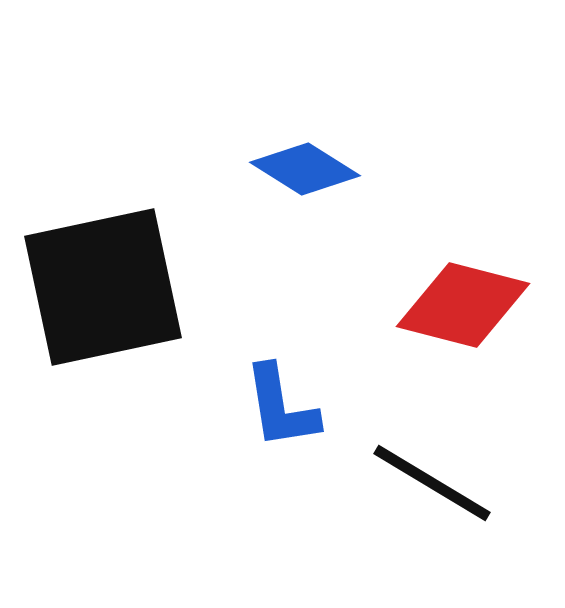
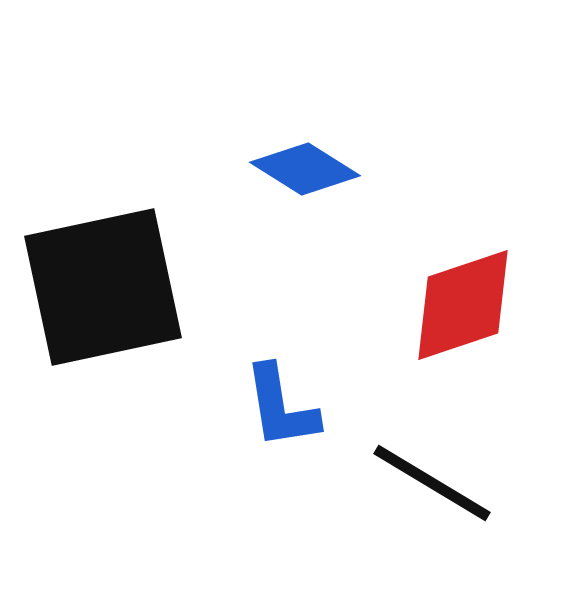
red diamond: rotated 33 degrees counterclockwise
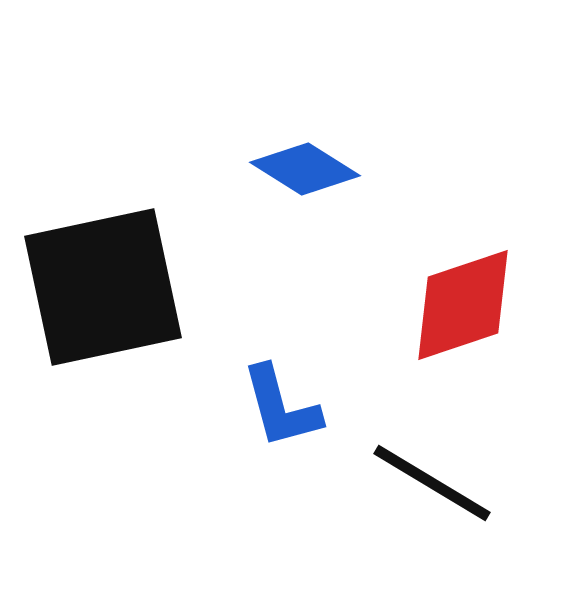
blue L-shape: rotated 6 degrees counterclockwise
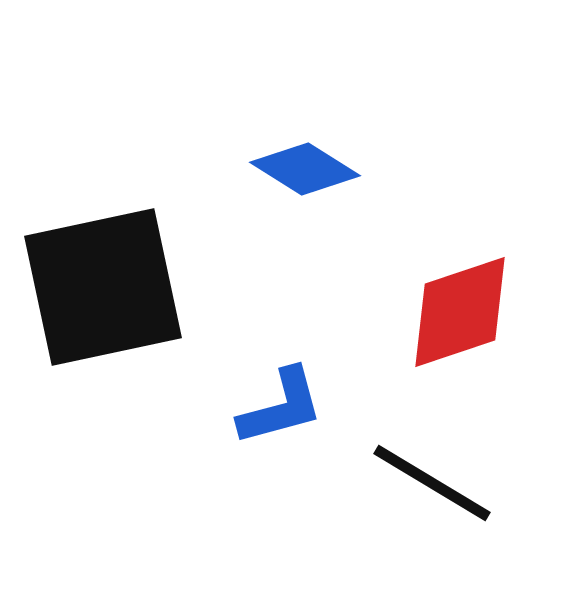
red diamond: moved 3 px left, 7 px down
blue L-shape: rotated 90 degrees counterclockwise
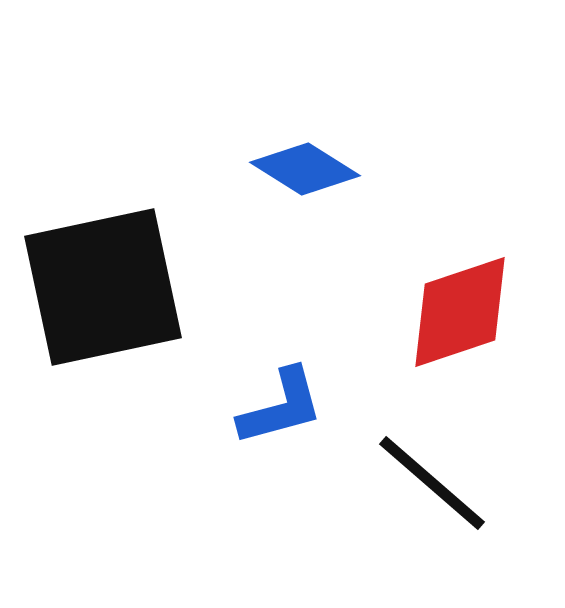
black line: rotated 10 degrees clockwise
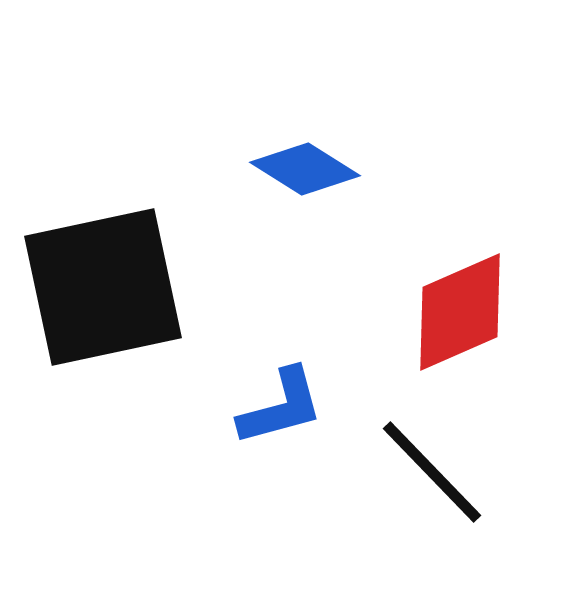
red diamond: rotated 5 degrees counterclockwise
black line: moved 11 px up; rotated 5 degrees clockwise
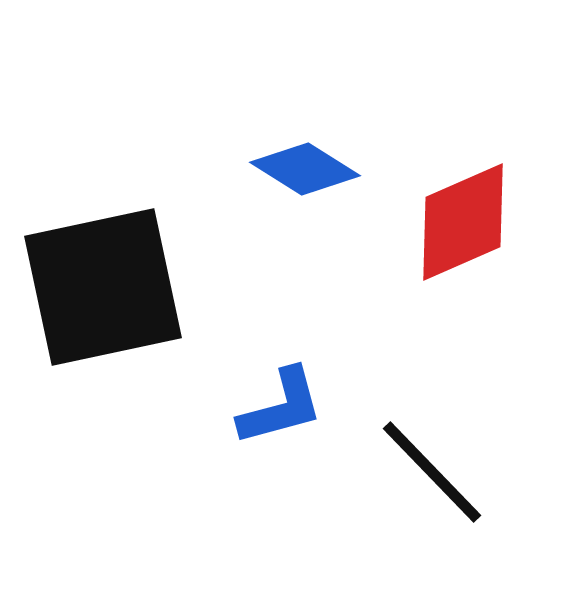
red diamond: moved 3 px right, 90 px up
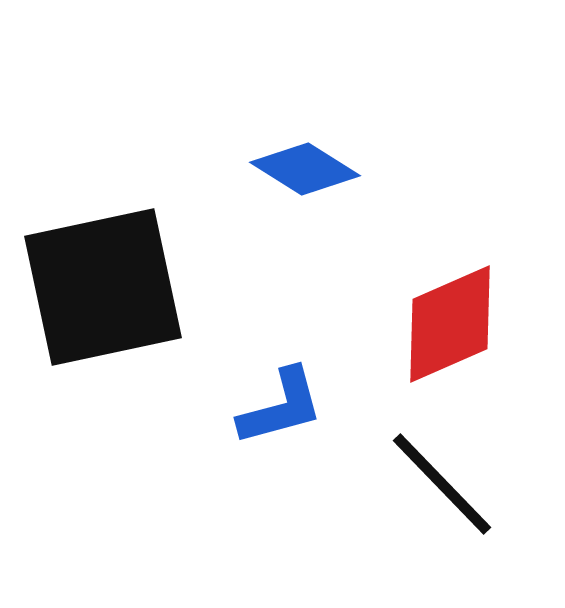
red diamond: moved 13 px left, 102 px down
black line: moved 10 px right, 12 px down
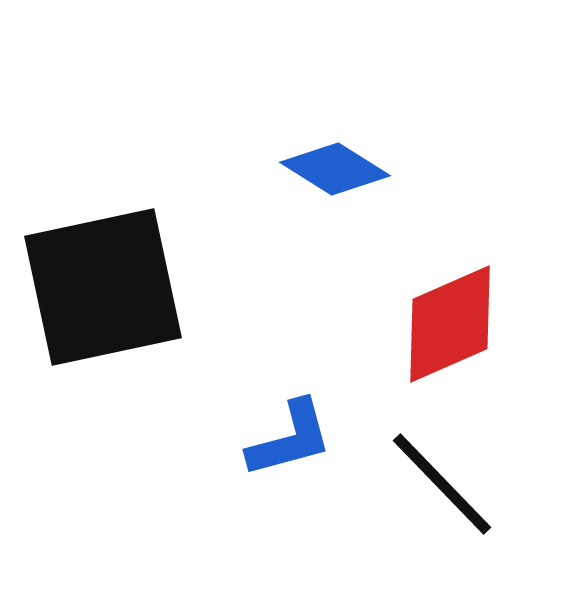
blue diamond: moved 30 px right
blue L-shape: moved 9 px right, 32 px down
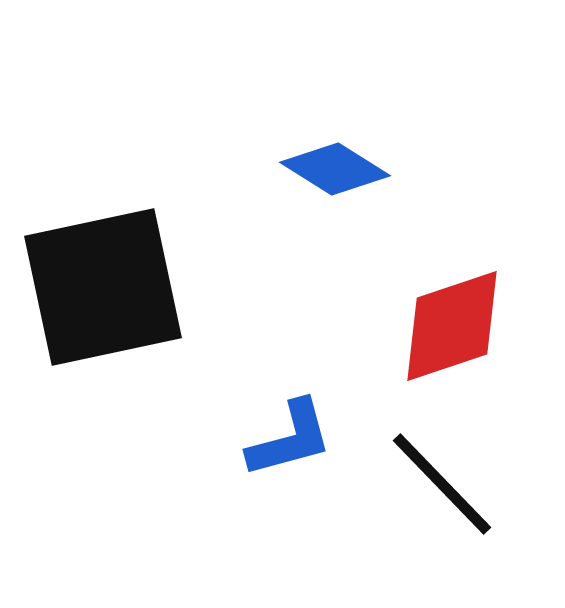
red diamond: moved 2 px right, 2 px down; rotated 5 degrees clockwise
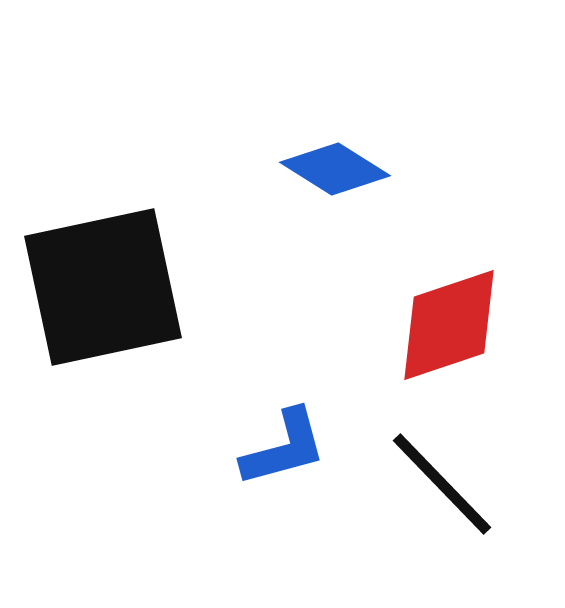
red diamond: moved 3 px left, 1 px up
blue L-shape: moved 6 px left, 9 px down
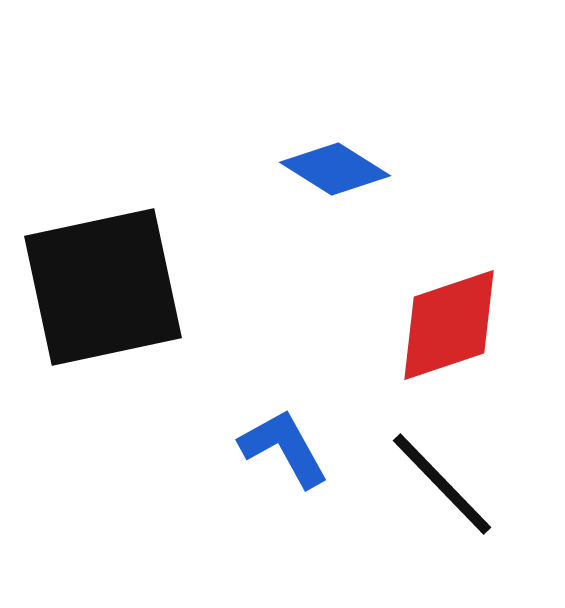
blue L-shape: rotated 104 degrees counterclockwise
